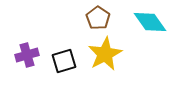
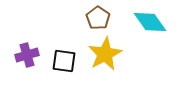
black square: rotated 25 degrees clockwise
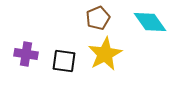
brown pentagon: rotated 15 degrees clockwise
purple cross: moved 1 px left, 1 px up; rotated 25 degrees clockwise
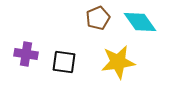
cyan diamond: moved 10 px left
yellow star: moved 13 px right, 8 px down; rotated 20 degrees clockwise
black square: moved 1 px down
